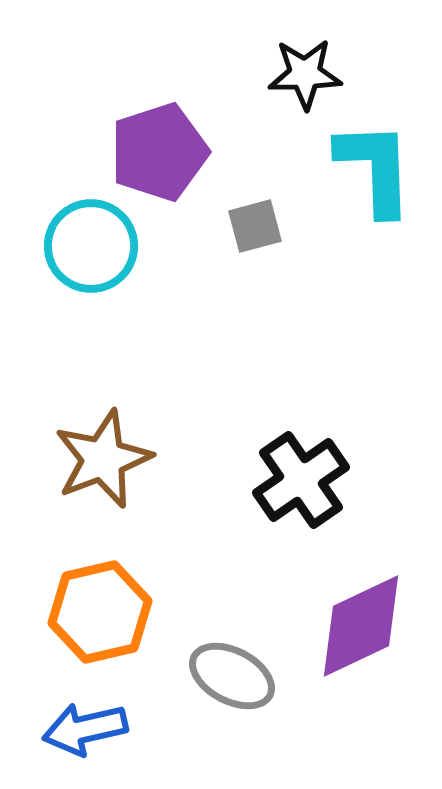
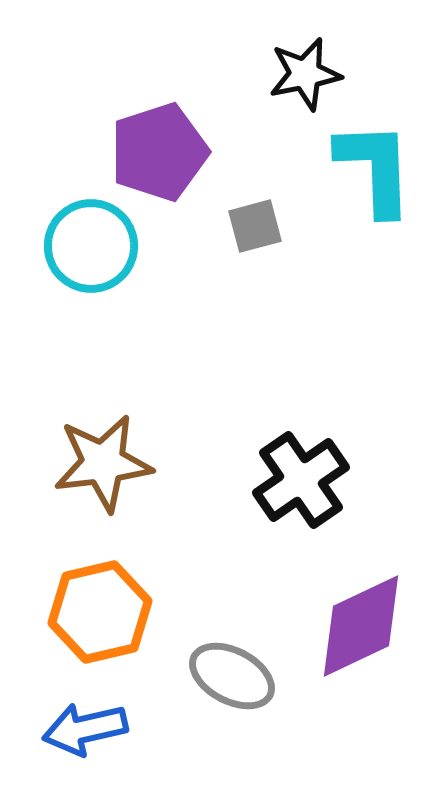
black star: rotated 10 degrees counterclockwise
brown star: moved 4 px down; rotated 14 degrees clockwise
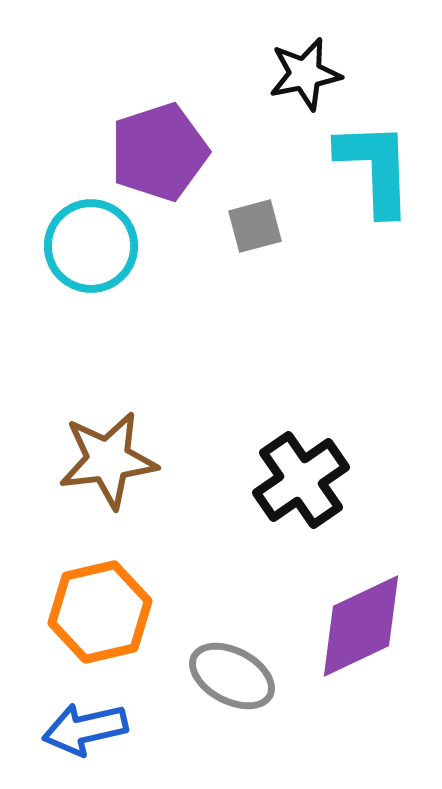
brown star: moved 5 px right, 3 px up
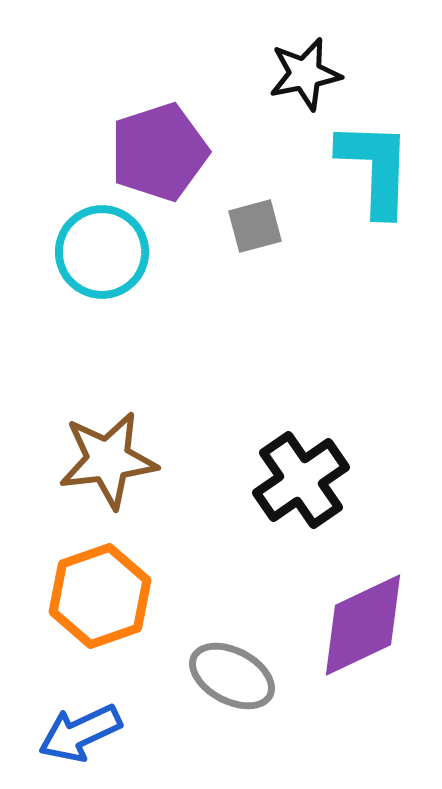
cyan L-shape: rotated 4 degrees clockwise
cyan circle: moved 11 px right, 6 px down
orange hexagon: moved 16 px up; rotated 6 degrees counterclockwise
purple diamond: moved 2 px right, 1 px up
blue arrow: moved 5 px left, 4 px down; rotated 12 degrees counterclockwise
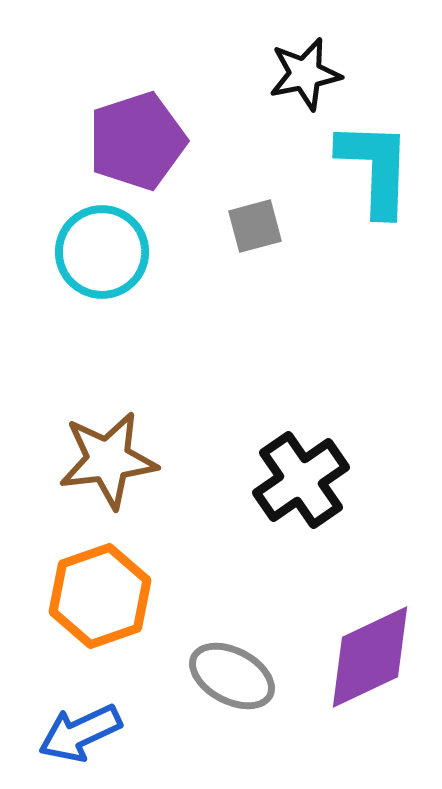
purple pentagon: moved 22 px left, 11 px up
purple diamond: moved 7 px right, 32 px down
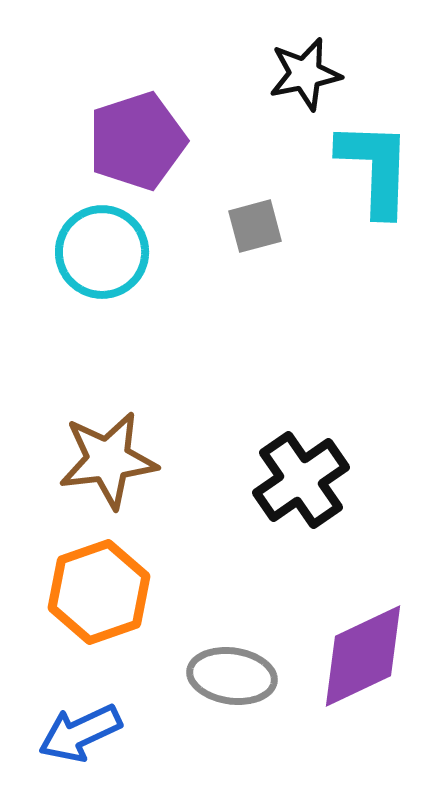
orange hexagon: moved 1 px left, 4 px up
purple diamond: moved 7 px left, 1 px up
gray ellipse: rotated 20 degrees counterclockwise
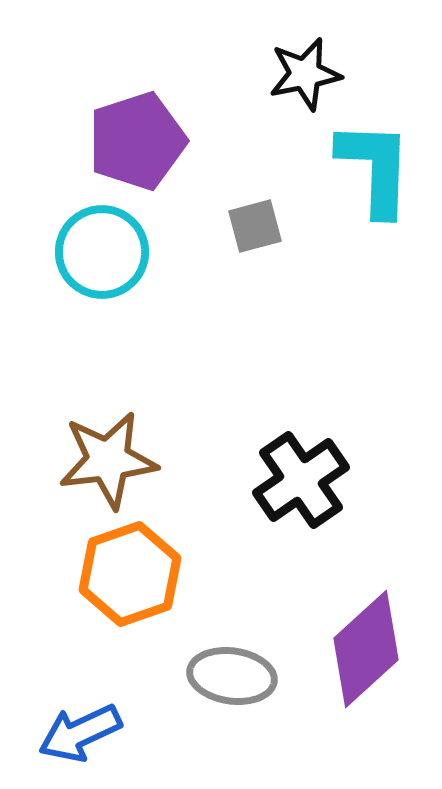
orange hexagon: moved 31 px right, 18 px up
purple diamond: moved 3 px right, 7 px up; rotated 17 degrees counterclockwise
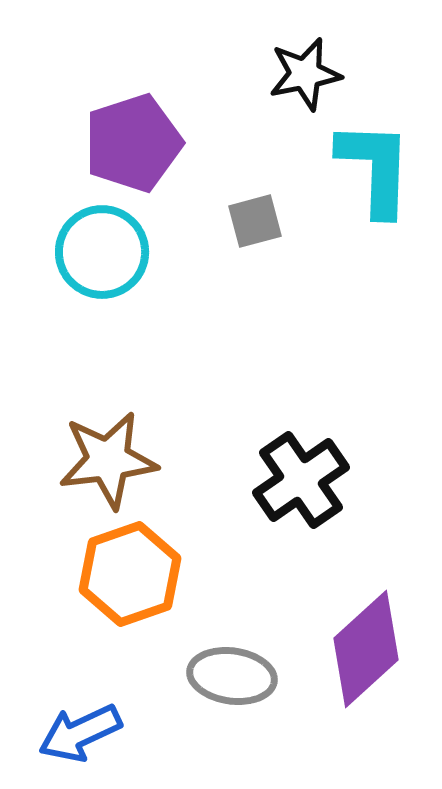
purple pentagon: moved 4 px left, 2 px down
gray square: moved 5 px up
